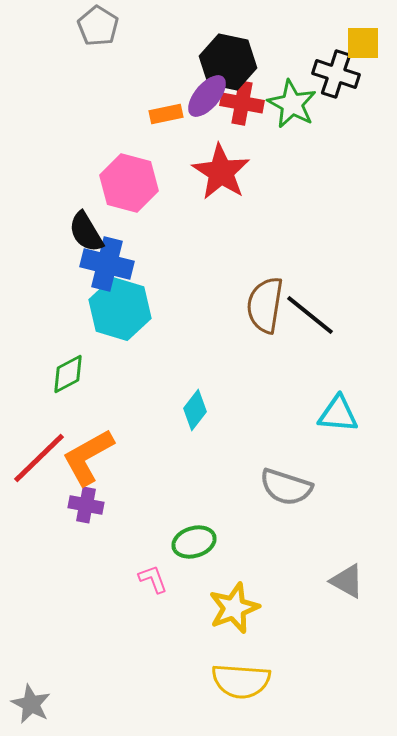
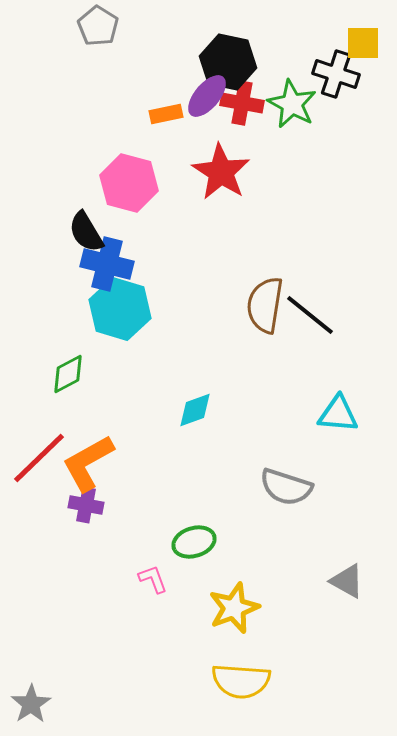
cyan diamond: rotated 33 degrees clockwise
orange L-shape: moved 6 px down
gray star: rotated 12 degrees clockwise
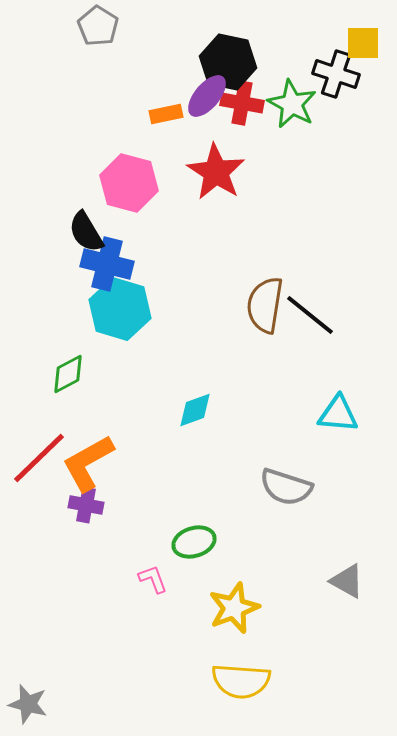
red star: moved 5 px left
gray star: moved 3 px left; rotated 24 degrees counterclockwise
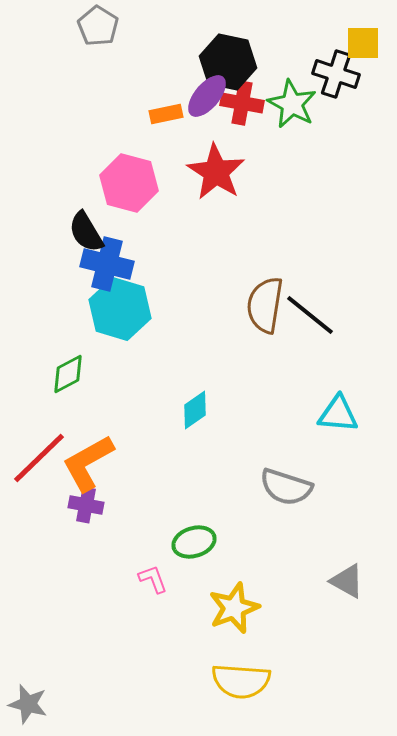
cyan diamond: rotated 15 degrees counterclockwise
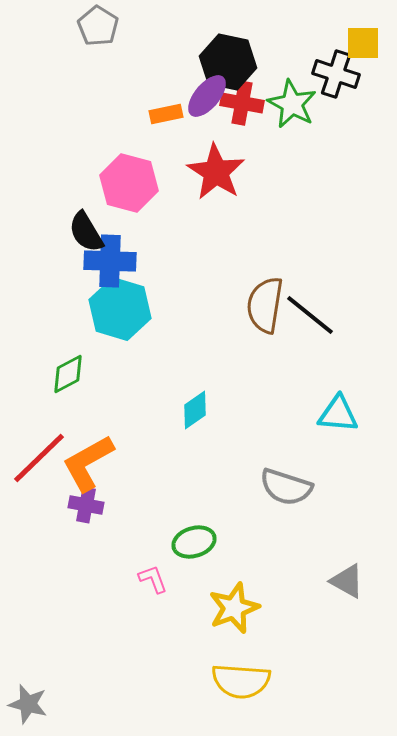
blue cross: moved 3 px right, 3 px up; rotated 12 degrees counterclockwise
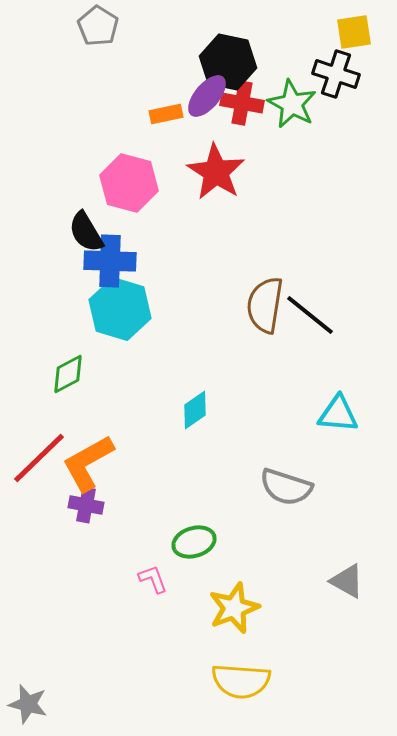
yellow square: moved 9 px left, 11 px up; rotated 9 degrees counterclockwise
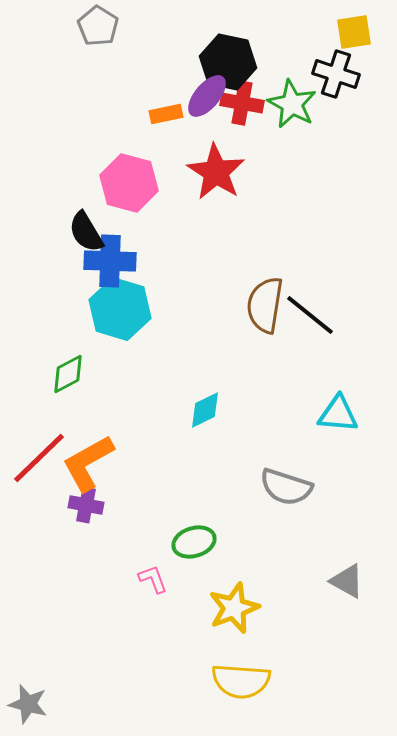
cyan diamond: moved 10 px right; rotated 9 degrees clockwise
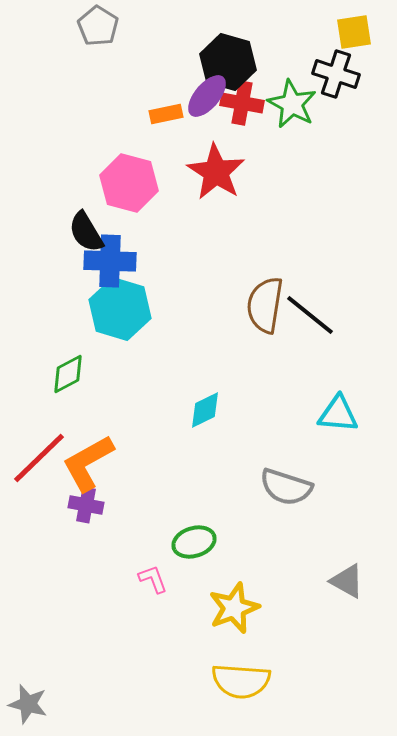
black hexagon: rotated 4 degrees clockwise
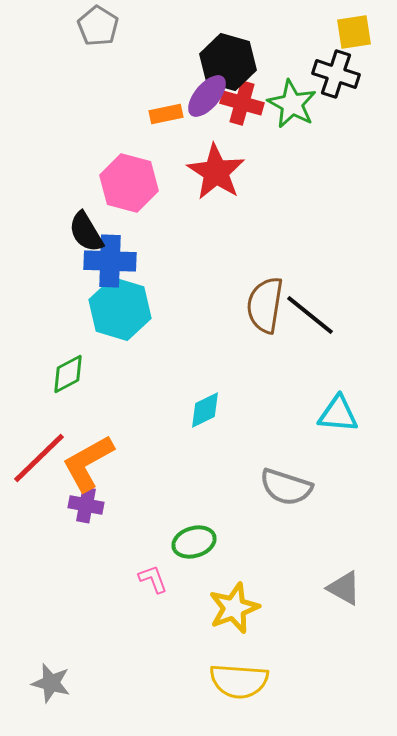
red cross: rotated 6 degrees clockwise
gray triangle: moved 3 px left, 7 px down
yellow semicircle: moved 2 px left
gray star: moved 23 px right, 21 px up
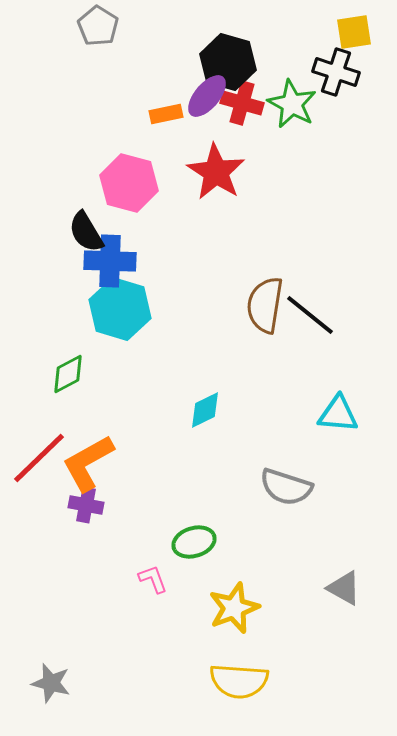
black cross: moved 2 px up
